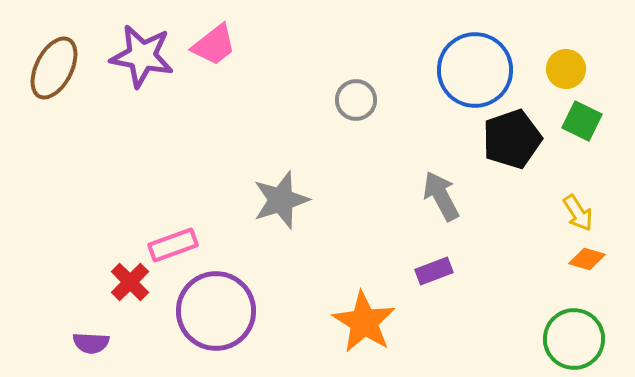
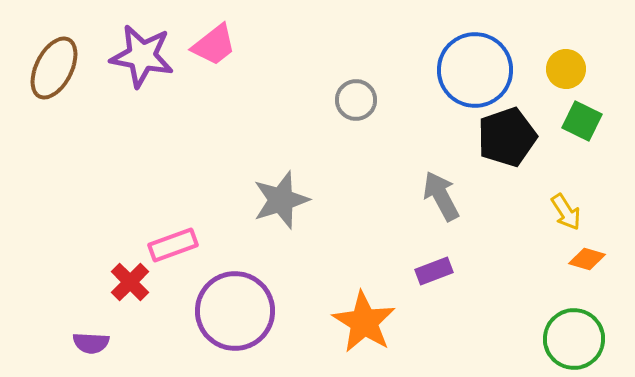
black pentagon: moved 5 px left, 2 px up
yellow arrow: moved 12 px left, 1 px up
purple circle: moved 19 px right
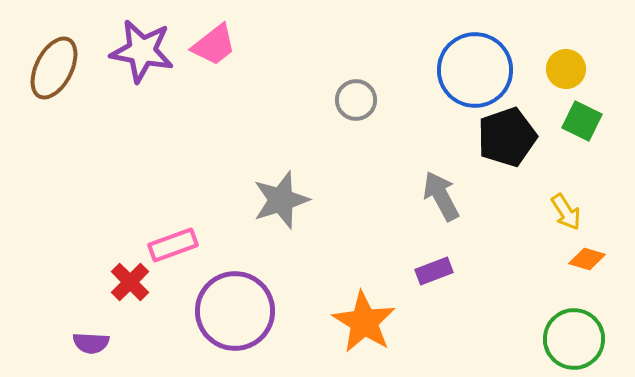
purple star: moved 5 px up
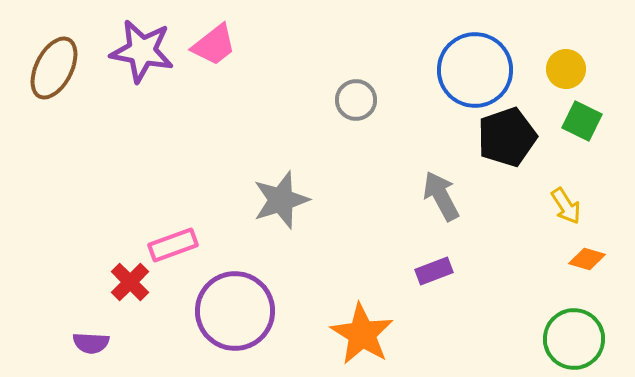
yellow arrow: moved 6 px up
orange star: moved 2 px left, 12 px down
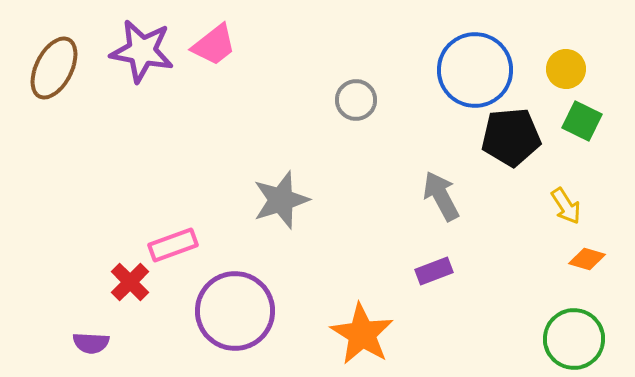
black pentagon: moved 4 px right; rotated 14 degrees clockwise
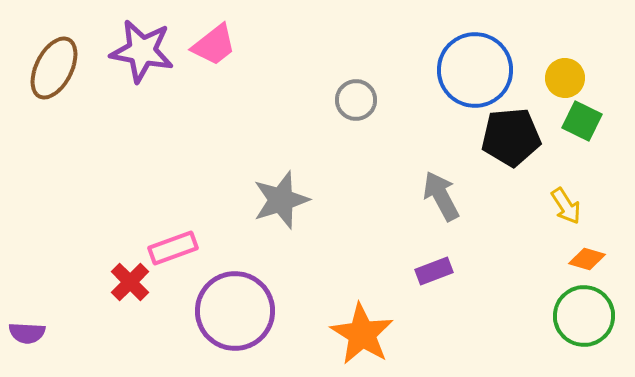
yellow circle: moved 1 px left, 9 px down
pink rectangle: moved 3 px down
green circle: moved 10 px right, 23 px up
purple semicircle: moved 64 px left, 10 px up
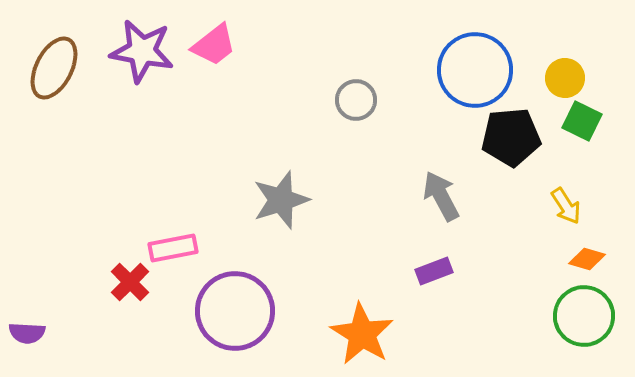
pink rectangle: rotated 9 degrees clockwise
